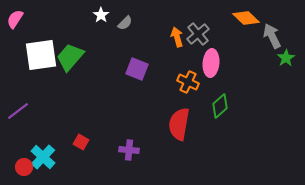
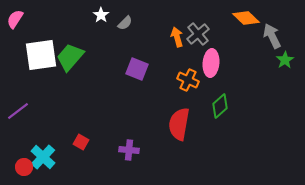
green star: moved 1 px left, 2 px down
orange cross: moved 2 px up
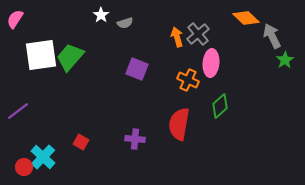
gray semicircle: rotated 28 degrees clockwise
purple cross: moved 6 px right, 11 px up
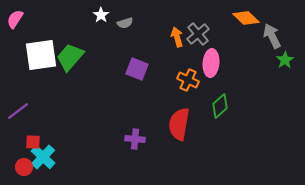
red square: moved 48 px left; rotated 28 degrees counterclockwise
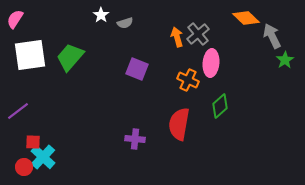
white square: moved 11 px left
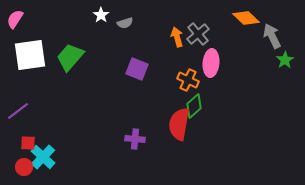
green diamond: moved 26 px left
red square: moved 5 px left, 1 px down
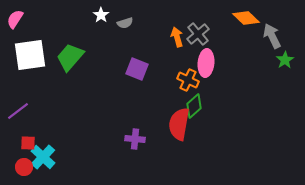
pink ellipse: moved 5 px left
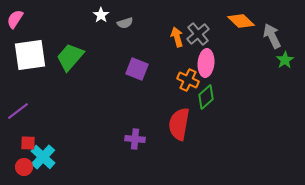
orange diamond: moved 5 px left, 3 px down
green diamond: moved 12 px right, 9 px up
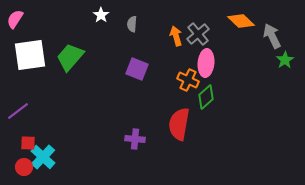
gray semicircle: moved 7 px right, 1 px down; rotated 112 degrees clockwise
orange arrow: moved 1 px left, 1 px up
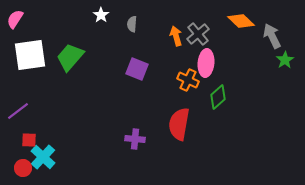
green diamond: moved 12 px right
red square: moved 1 px right, 3 px up
red circle: moved 1 px left, 1 px down
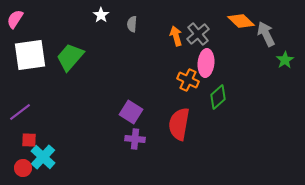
gray arrow: moved 6 px left, 2 px up
purple square: moved 6 px left, 43 px down; rotated 10 degrees clockwise
purple line: moved 2 px right, 1 px down
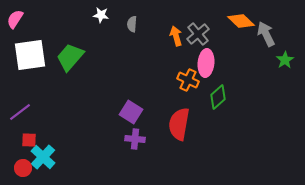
white star: rotated 28 degrees counterclockwise
